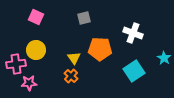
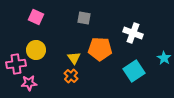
gray square: rotated 24 degrees clockwise
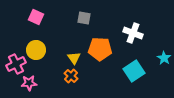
pink cross: rotated 18 degrees counterclockwise
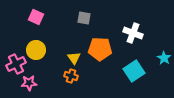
orange cross: rotated 24 degrees counterclockwise
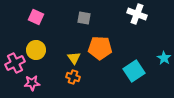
white cross: moved 4 px right, 19 px up
orange pentagon: moved 1 px up
pink cross: moved 1 px left, 1 px up
orange cross: moved 2 px right, 1 px down
pink star: moved 3 px right
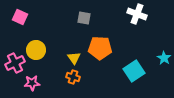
pink square: moved 16 px left
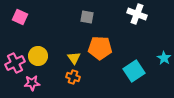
gray square: moved 3 px right, 1 px up
yellow circle: moved 2 px right, 6 px down
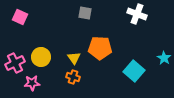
gray square: moved 2 px left, 4 px up
yellow circle: moved 3 px right, 1 px down
cyan square: rotated 15 degrees counterclockwise
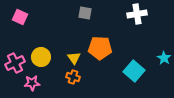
white cross: rotated 30 degrees counterclockwise
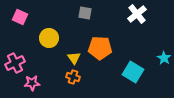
white cross: rotated 30 degrees counterclockwise
yellow circle: moved 8 px right, 19 px up
cyan square: moved 1 px left, 1 px down; rotated 10 degrees counterclockwise
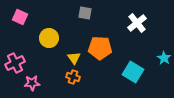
white cross: moved 9 px down
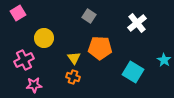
gray square: moved 4 px right, 3 px down; rotated 24 degrees clockwise
pink square: moved 2 px left, 4 px up; rotated 35 degrees clockwise
yellow circle: moved 5 px left
cyan star: moved 2 px down
pink cross: moved 9 px right, 3 px up
pink star: moved 2 px right, 2 px down
